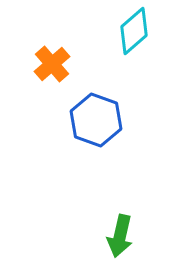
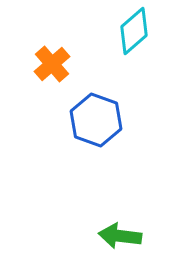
green arrow: rotated 84 degrees clockwise
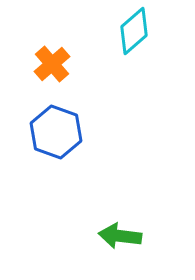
blue hexagon: moved 40 px left, 12 px down
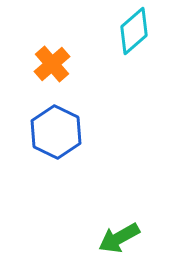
blue hexagon: rotated 6 degrees clockwise
green arrow: moved 1 px left, 2 px down; rotated 36 degrees counterclockwise
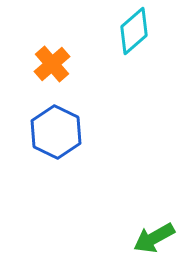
green arrow: moved 35 px right
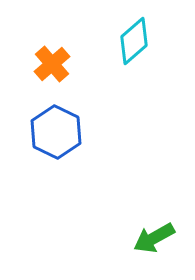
cyan diamond: moved 10 px down
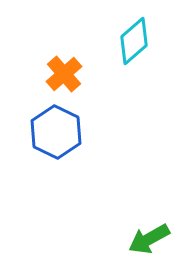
orange cross: moved 12 px right, 10 px down
green arrow: moved 5 px left, 1 px down
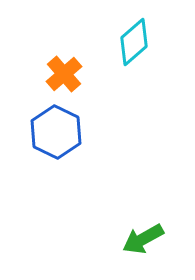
cyan diamond: moved 1 px down
green arrow: moved 6 px left
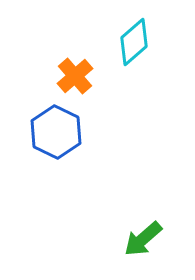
orange cross: moved 11 px right, 2 px down
green arrow: rotated 12 degrees counterclockwise
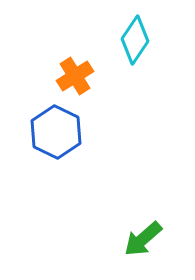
cyan diamond: moved 1 px right, 2 px up; rotated 15 degrees counterclockwise
orange cross: rotated 9 degrees clockwise
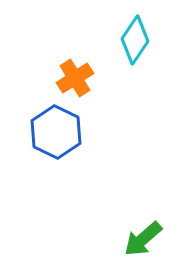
orange cross: moved 2 px down
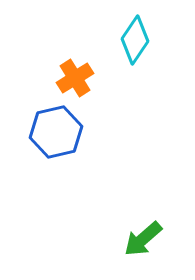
blue hexagon: rotated 21 degrees clockwise
